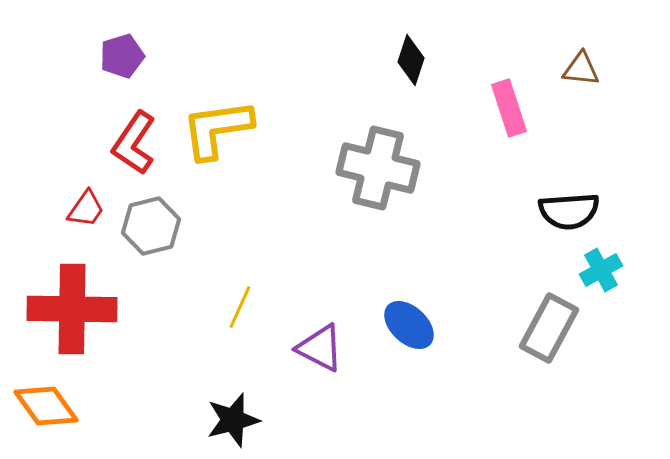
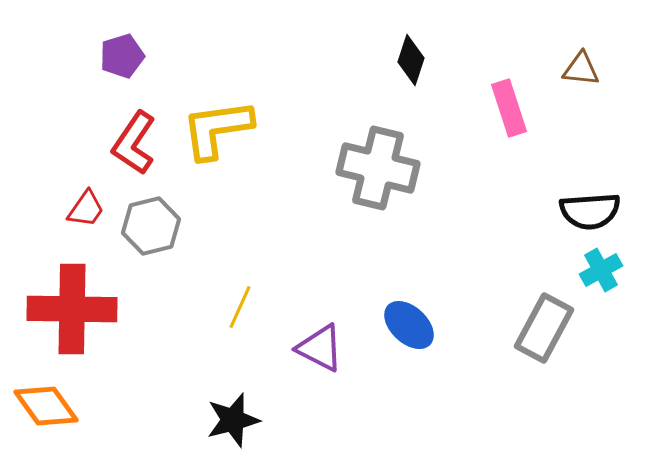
black semicircle: moved 21 px right
gray rectangle: moved 5 px left
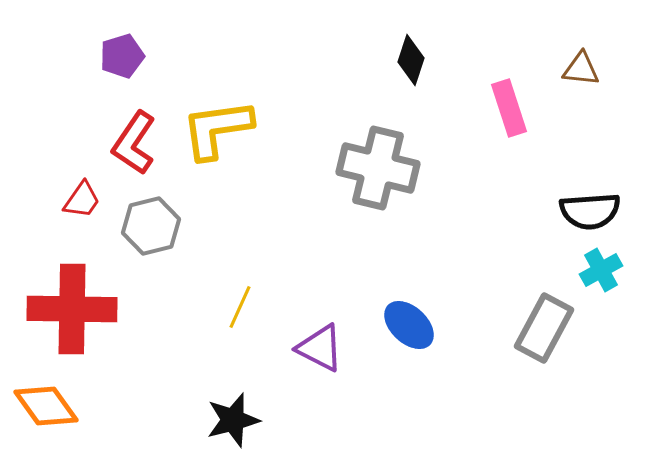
red trapezoid: moved 4 px left, 9 px up
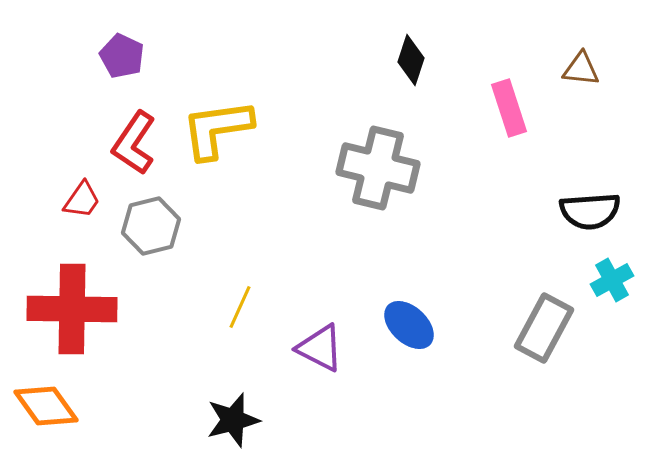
purple pentagon: rotated 30 degrees counterclockwise
cyan cross: moved 11 px right, 10 px down
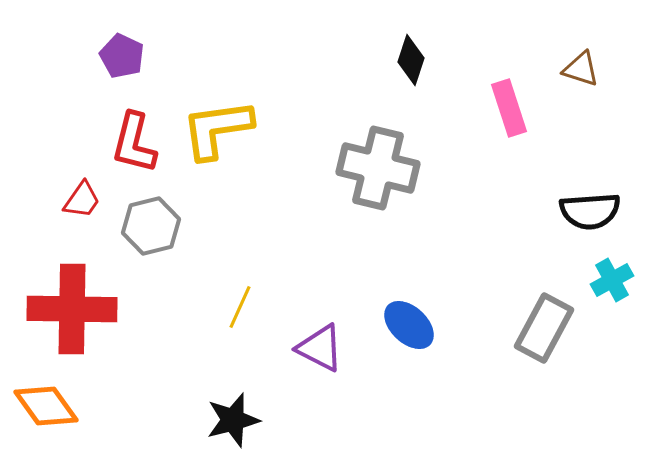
brown triangle: rotated 12 degrees clockwise
red L-shape: rotated 20 degrees counterclockwise
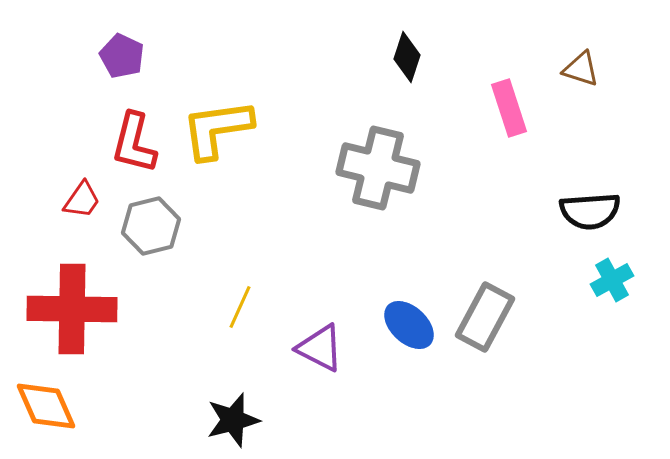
black diamond: moved 4 px left, 3 px up
gray rectangle: moved 59 px left, 11 px up
orange diamond: rotated 12 degrees clockwise
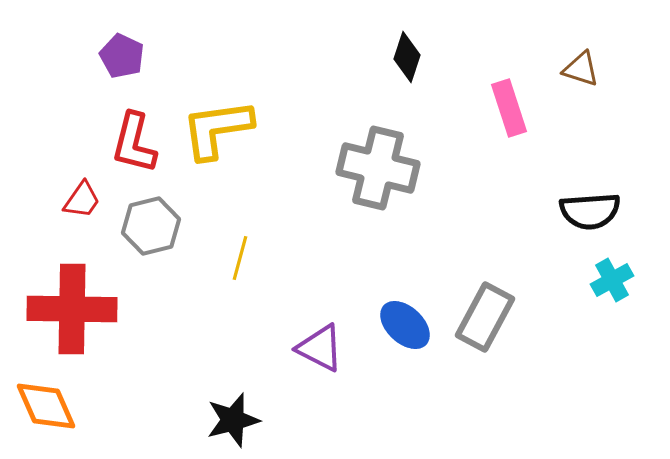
yellow line: moved 49 px up; rotated 9 degrees counterclockwise
blue ellipse: moved 4 px left
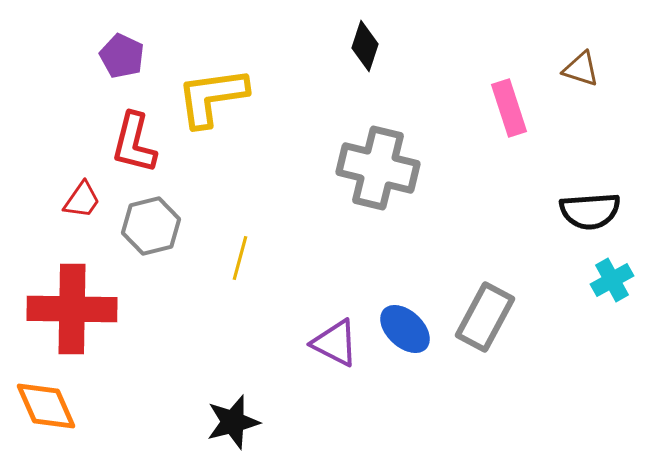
black diamond: moved 42 px left, 11 px up
yellow L-shape: moved 5 px left, 32 px up
blue ellipse: moved 4 px down
purple triangle: moved 15 px right, 5 px up
black star: moved 2 px down
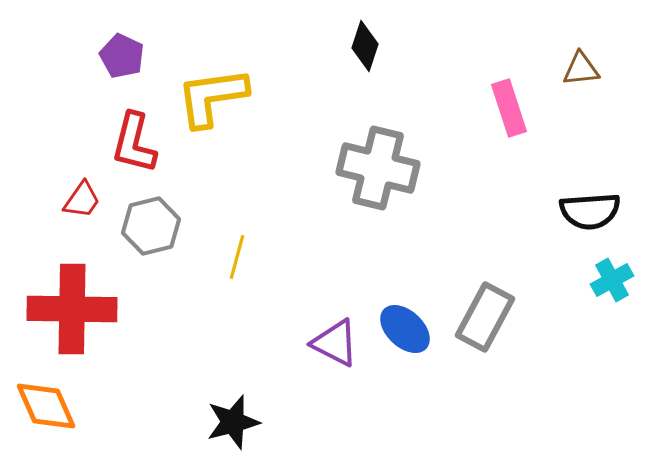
brown triangle: rotated 24 degrees counterclockwise
yellow line: moved 3 px left, 1 px up
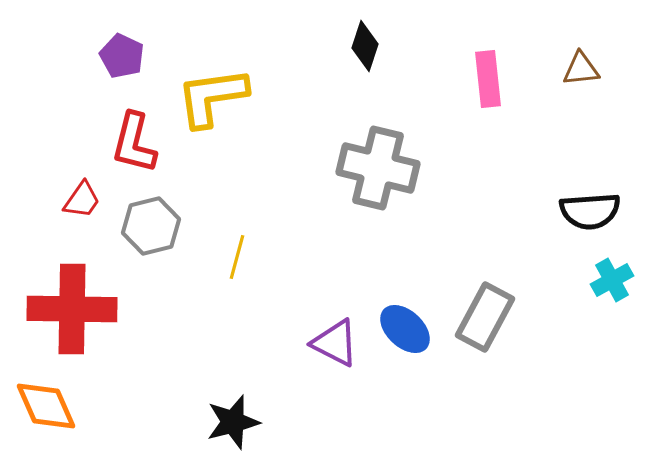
pink rectangle: moved 21 px left, 29 px up; rotated 12 degrees clockwise
